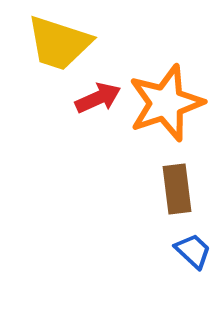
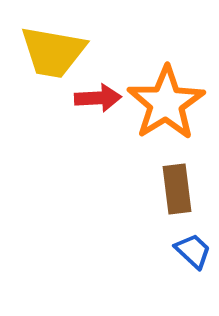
yellow trapezoid: moved 6 px left, 9 px down; rotated 8 degrees counterclockwise
red arrow: rotated 21 degrees clockwise
orange star: rotated 14 degrees counterclockwise
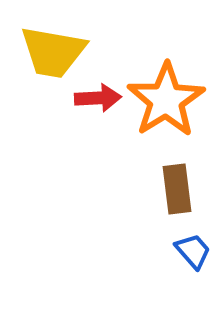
orange star: moved 3 px up
blue trapezoid: rotated 6 degrees clockwise
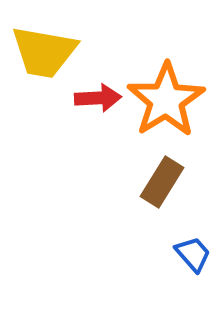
yellow trapezoid: moved 9 px left
brown rectangle: moved 15 px left, 7 px up; rotated 39 degrees clockwise
blue trapezoid: moved 3 px down
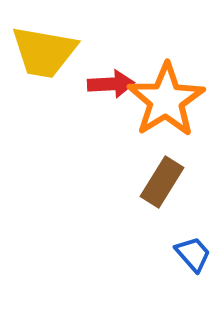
red arrow: moved 13 px right, 14 px up
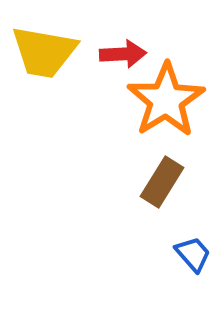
red arrow: moved 12 px right, 30 px up
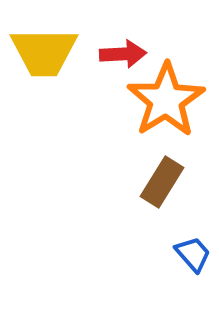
yellow trapezoid: rotated 10 degrees counterclockwise
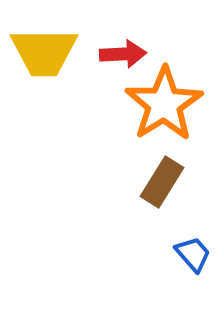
orange star: moved 2 px left, 4 px down
